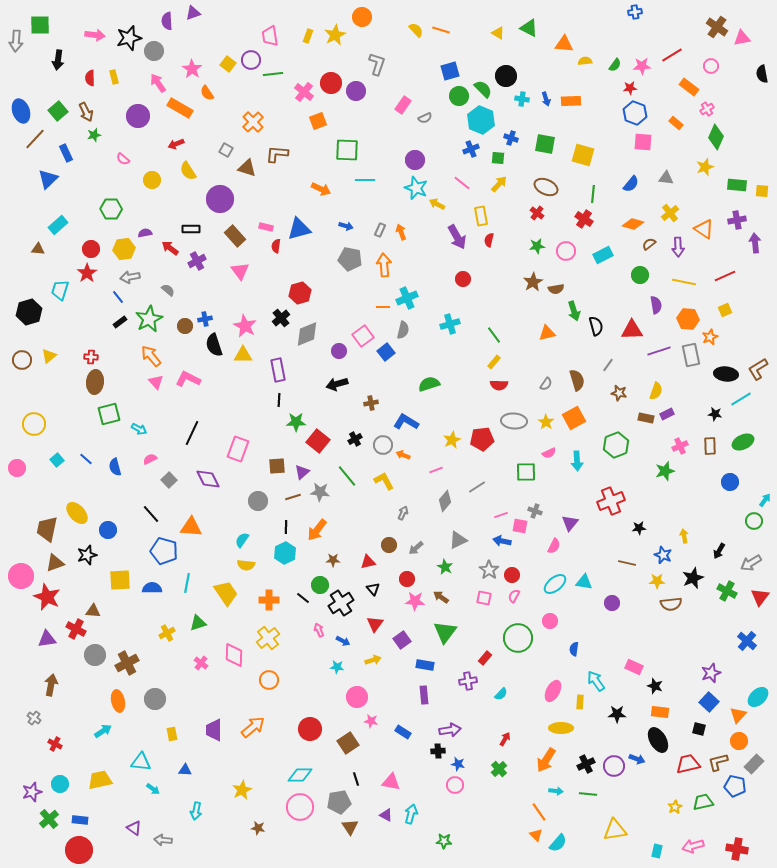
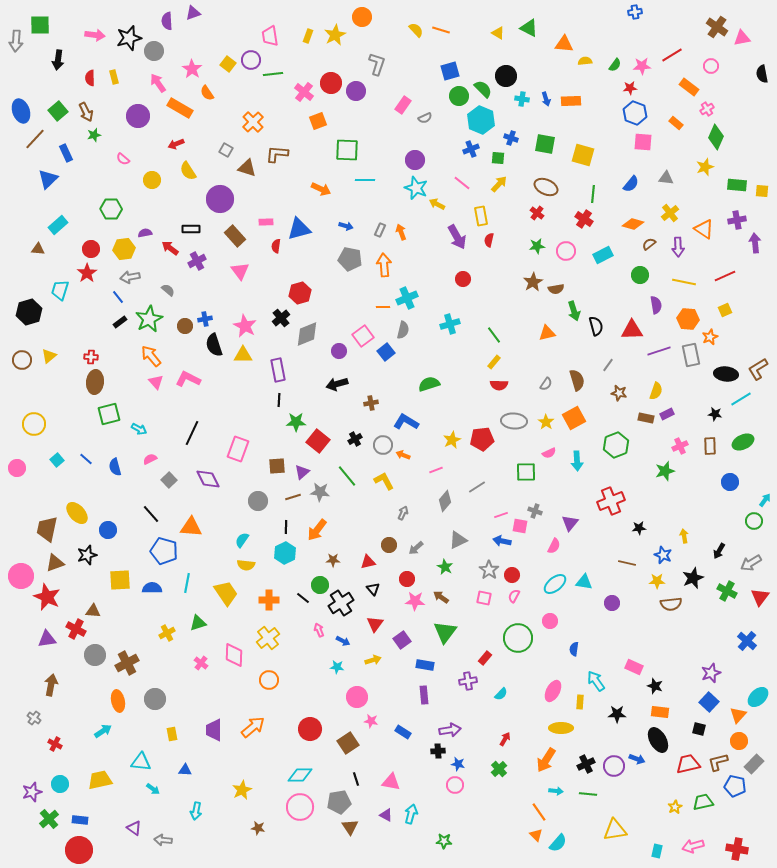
pink rectangle at (266, 227): moved 5 px up; rotated 16 degrees counterclockwise
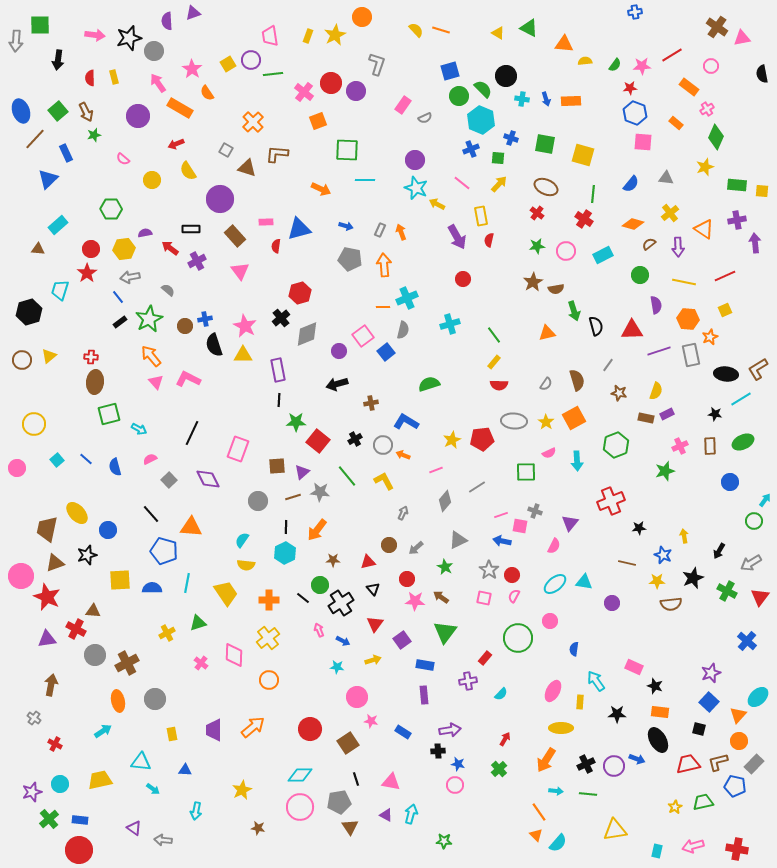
yellow square at (228, 64): rotated 21 degrees clockwise
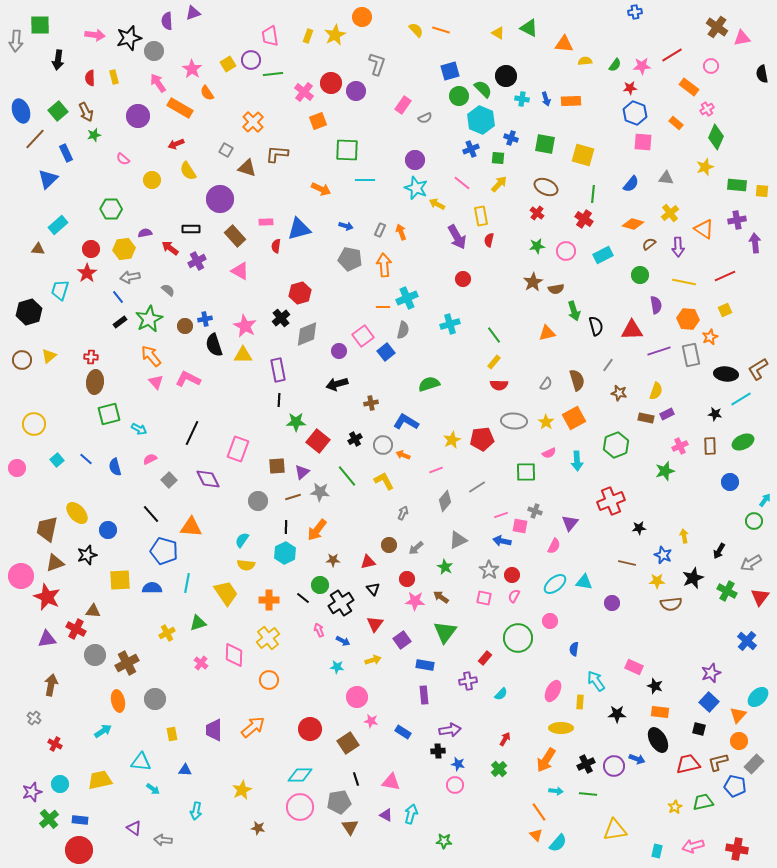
pink triangle at (240, 271): rotated 24 degrees counterclockwise
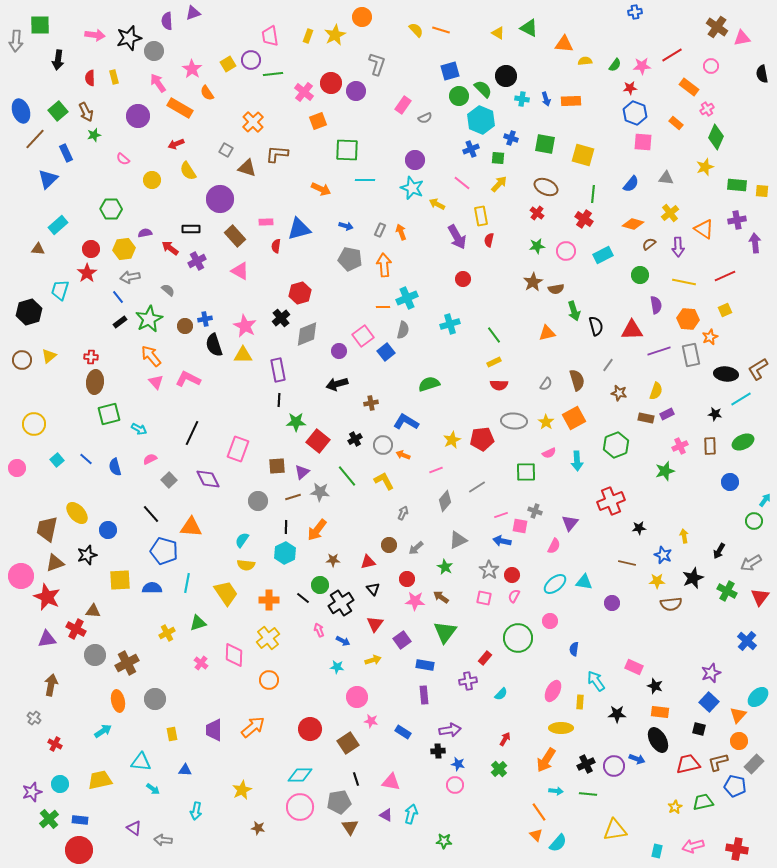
cyan star at (416, 188): moved 4 px left
yellow rectangle at (494, 362): rotated 24 degrees clockwise
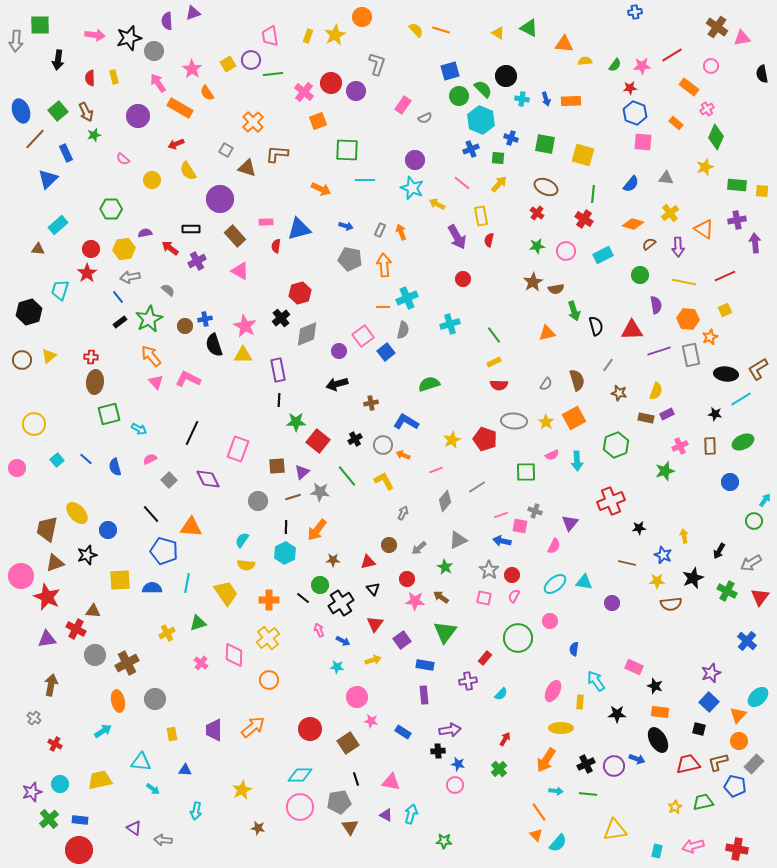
red pentagon at (482, 439): moved 3 px right; rotated 25 degrees clockwise
pink semicircle at (549, 453): moved 3 px right, 2 px down
gray arrow at (416, 548): moved 3 px right
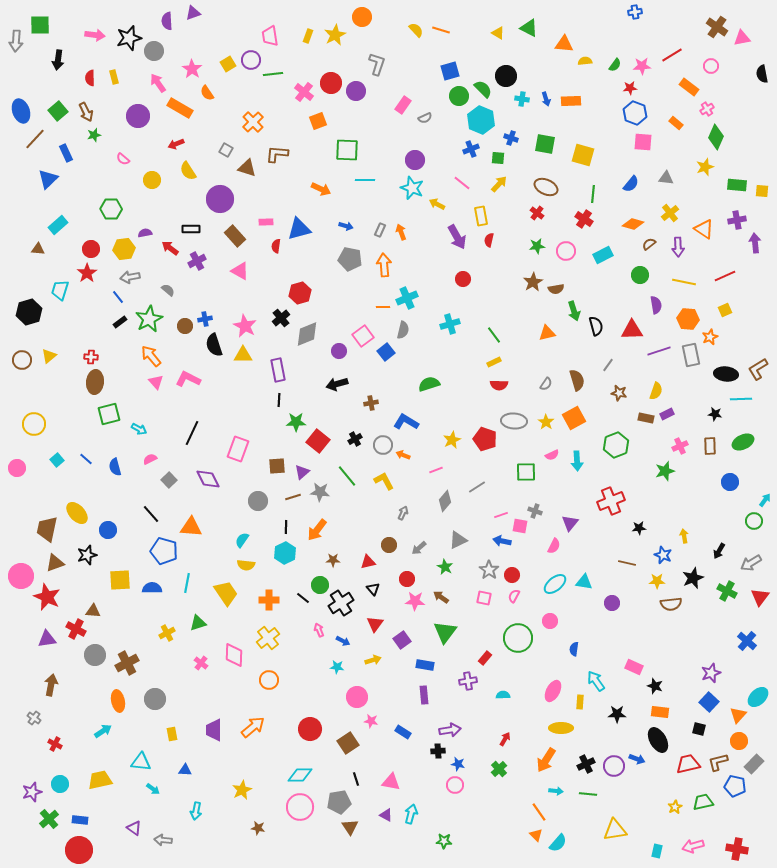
cyan line at (741, 399): rotated 30 degrees clockwise
cyan semicircle at (501, 694): moved 2 px right, 1 px down; rotated 136 degrees counterclockwise
